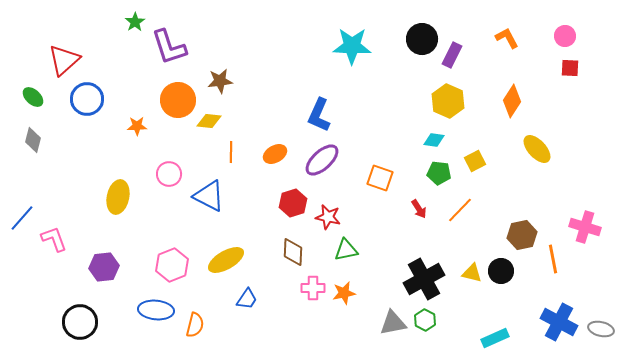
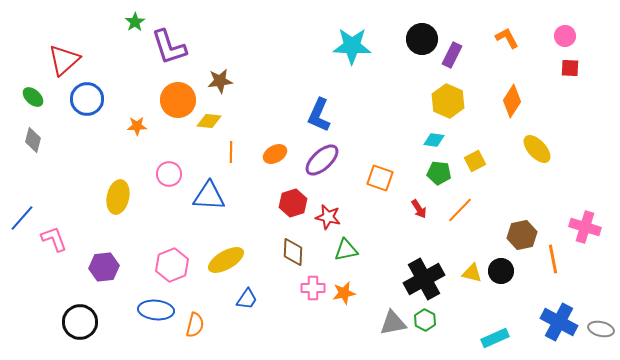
blue triangle at (209, 196): rotated 24 degrees counterclockwise
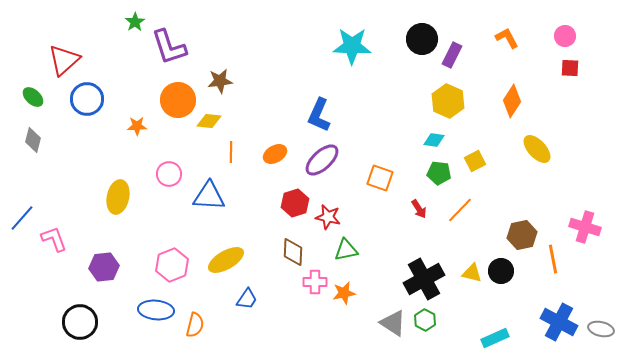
red hexagon at (293, 203): moved 2 px right
pink cross at (313, 288): moved 2 px right, 6 px up
gray triangle at (393, 323): rotated 44 degrees clockwise
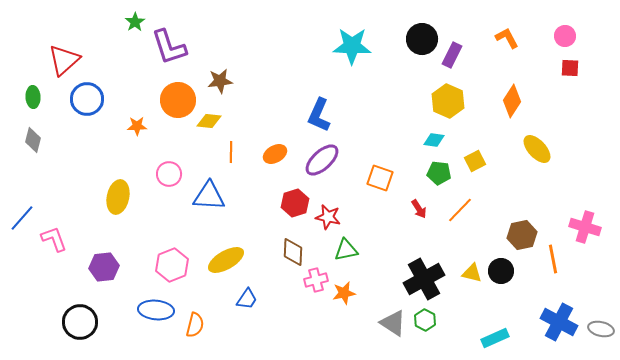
green ellipse at (33, 97): rotated 45 degrees clockwise
pink cross at (315, 282): moved 1 px right, 2 px up; rotated 15 degrees counterclockwise
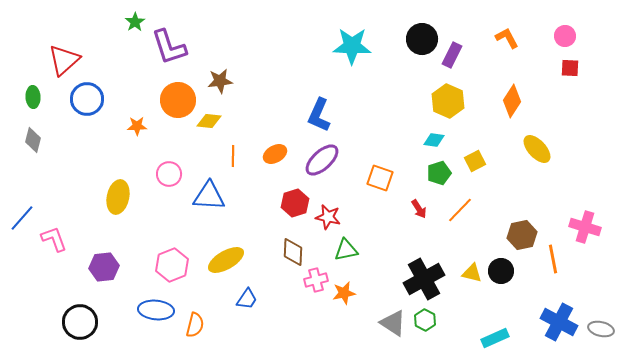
orange line at (231, 152): moved 2 px right, 4 px down
green pentagon at (439, 173): rotated 25 degrees counterclockwise
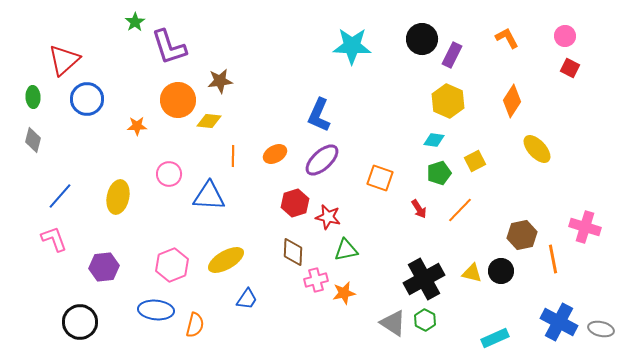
red square at (570, 68): rotated 24 degrees clockwise
blue line at (22, 218): moved 38 px right, 22 px up
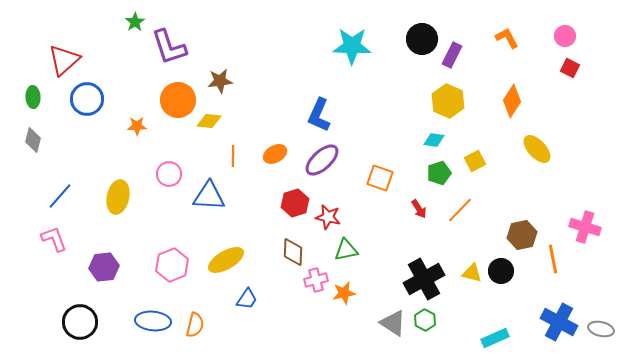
blue ellipse at (156, 310): moved 3 px left, 11 px down
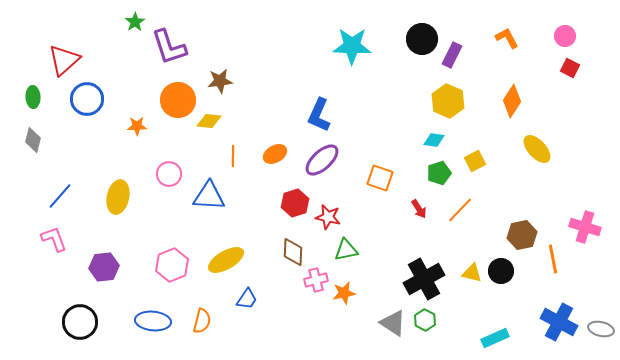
orange semicircle at (195, 325): moved 7 px right, 4 px up
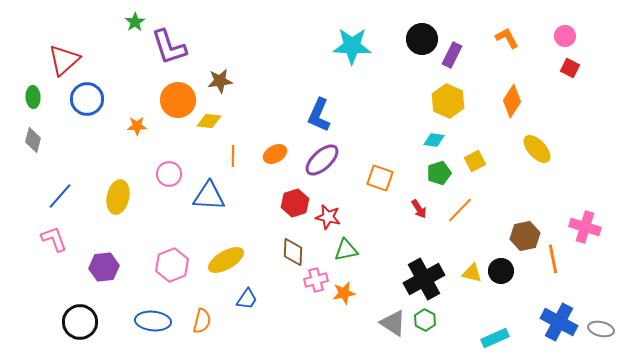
brown hexagon at (522, 235): moved 3 px right, 1 px down
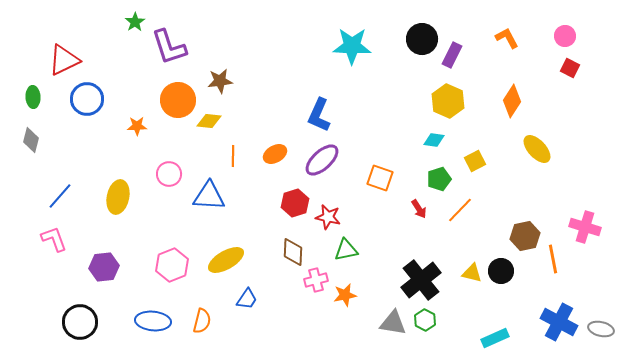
red triangle at (64, 60): rotated 16 degrees clockwise
gray diamond at (33, 140): moved 2 px left
green pentagon at (439, 173): moved 6 px down
black cross at (424, 279): moved 3 px left, 1 px down; rotated 9 degrees counterclockwise
orange star at (344, 293): moved 1 px right, 2 px down
gray triangle at (393, 323): rotated 24 degrees counterclockwise
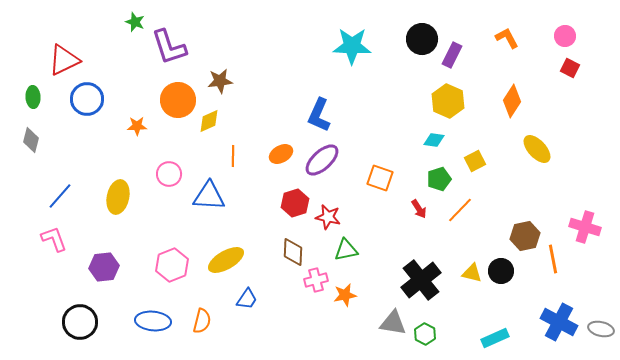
green star at (135, 22): rotated 18 degrees counterclockwise
yellow diamond at (209, 121): rotated 30 degrees counterclockwise
orange ellipse at (275, 154): moved 6 px right
green hexagon at (425, 320): moved 14 px down
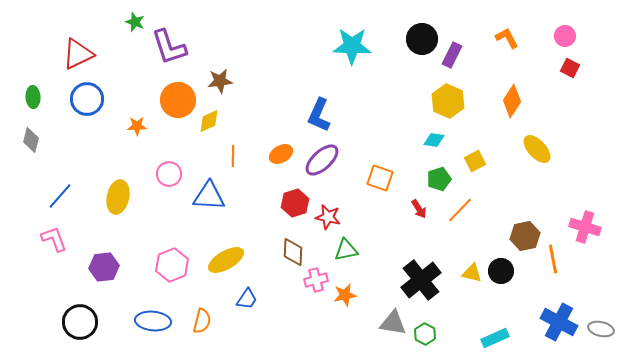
red triangle at (64, 60): moved 14 px right, 6 px up
